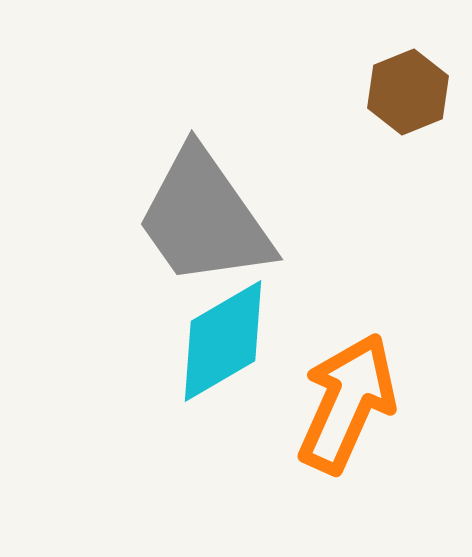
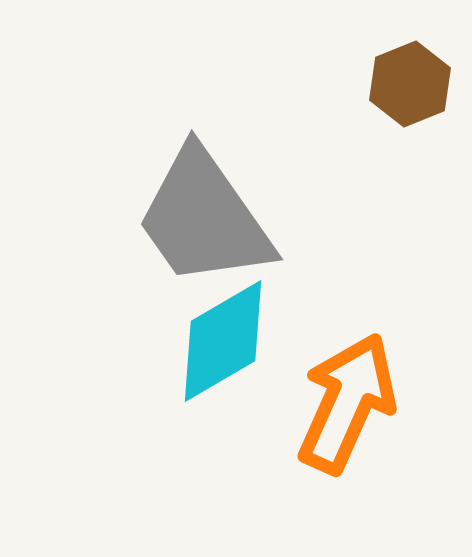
brown hexagon: moved 2 px right, 8 px up
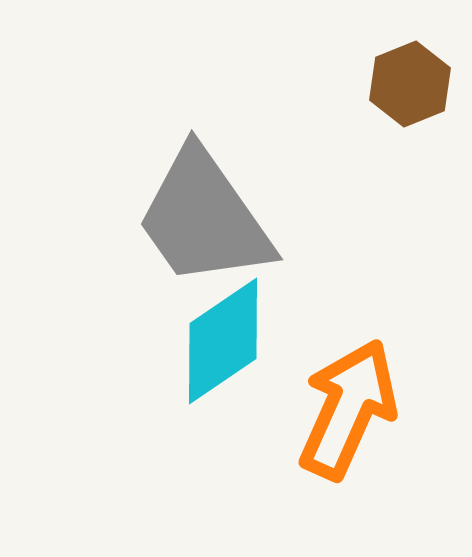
cyan diamond: rotated 4 degrees counterclockwise
orange arrow: moved 1 px right, 6 px down
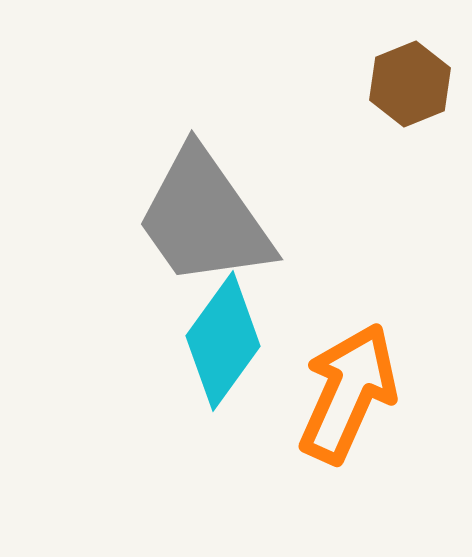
cyan diamond: rotated 20 degrees counterclockwise
orange arrow: moved 16 px up
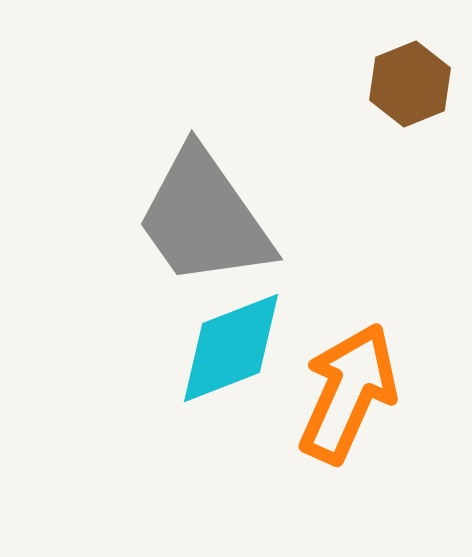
cyan diamond: moved 8 px right, 7 px down; rotated 33 degrees clockwise
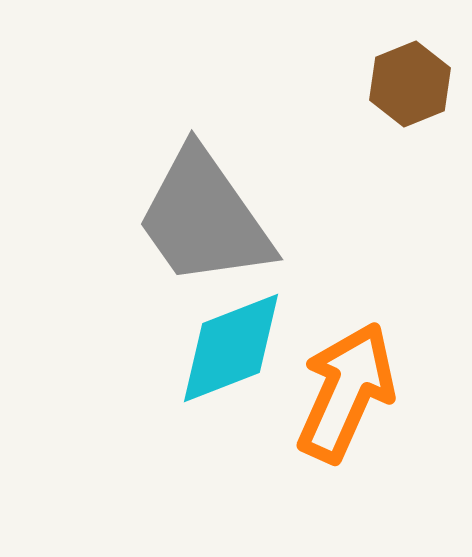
orange arrow: moved 2 px left, 1 px up
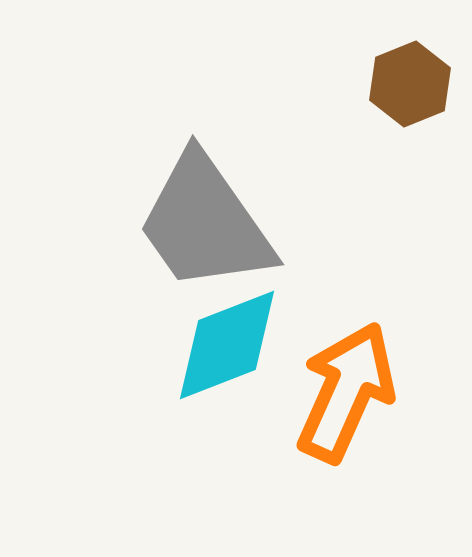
gray trapezoid: moved 1 px right, 5 px down
cyan diamond: moved 4 px left, 3 px up
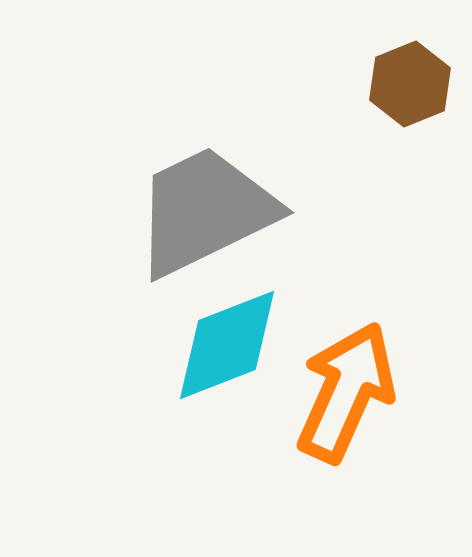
gray trapezoid: moved 12 px up; rotated 99 degrees clockwise
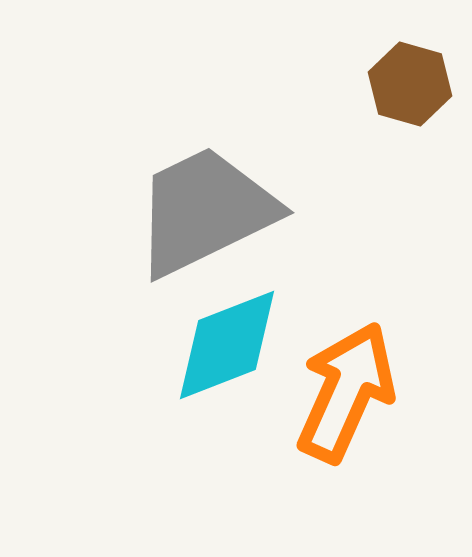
brown hexagon: rotated 22 degrees counterclockwise
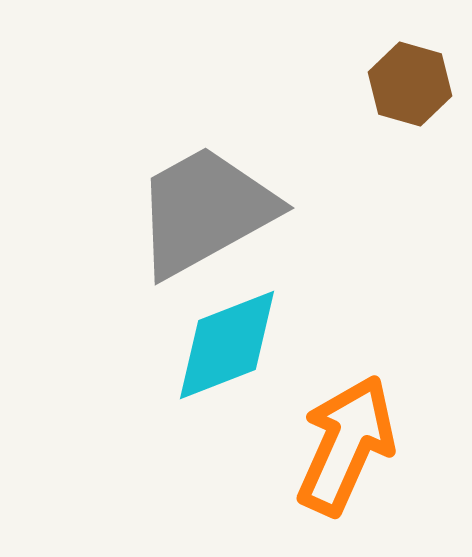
gray trapezoid: rotated 3 degrees counterclockwise
orange arrow: moved 53 px down
